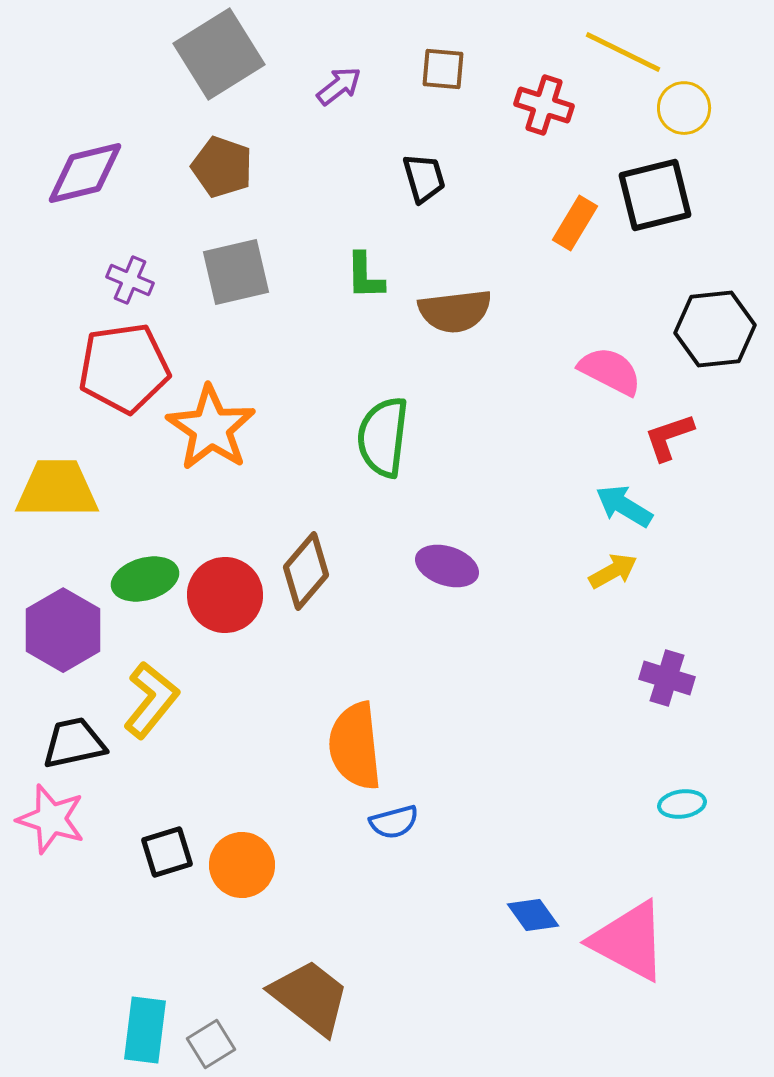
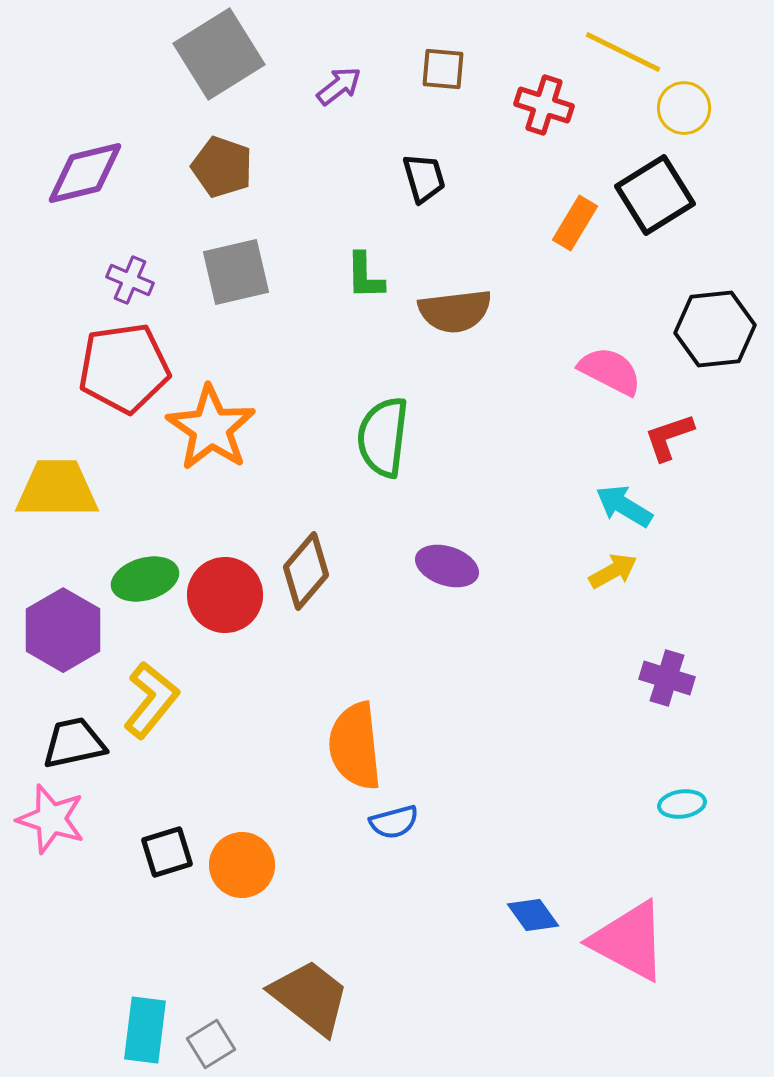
black square at (655, 195): rotated 18 degrees counterclockwise
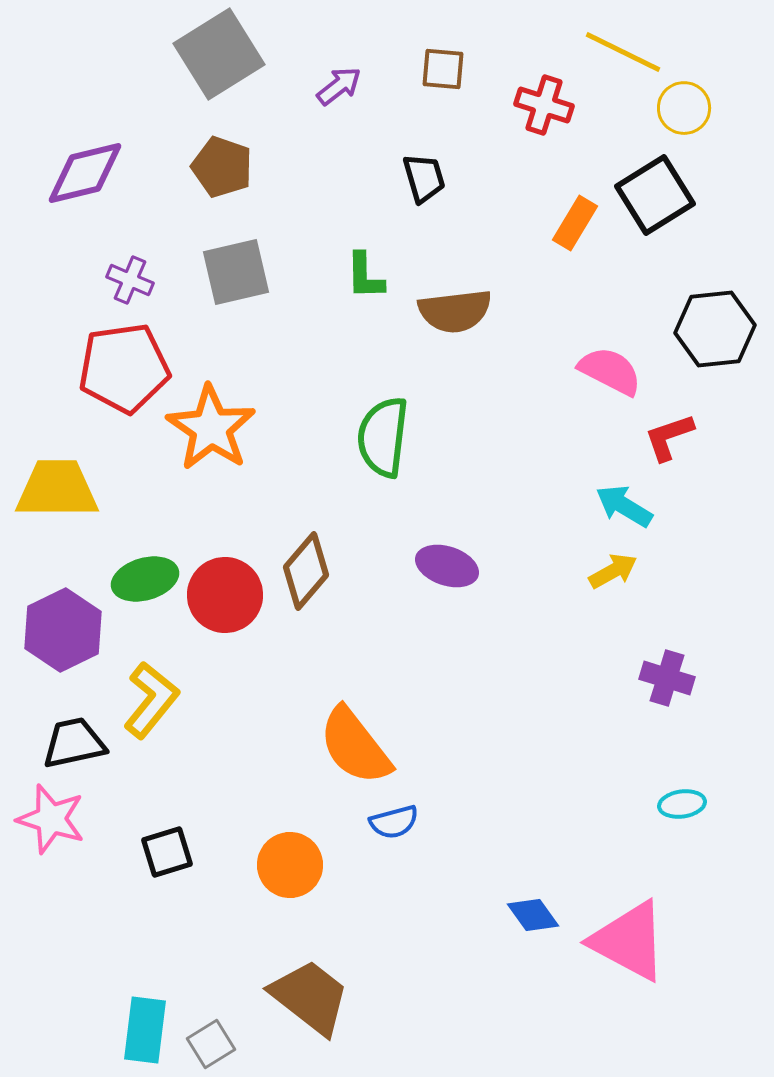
purple hexagon at (63, 630): rotated 4 degrees clockwise
orange semicircle at (355, 746): rotated 32 degrees counterclockwise
orange circle at (242, 865): moved 48 px right
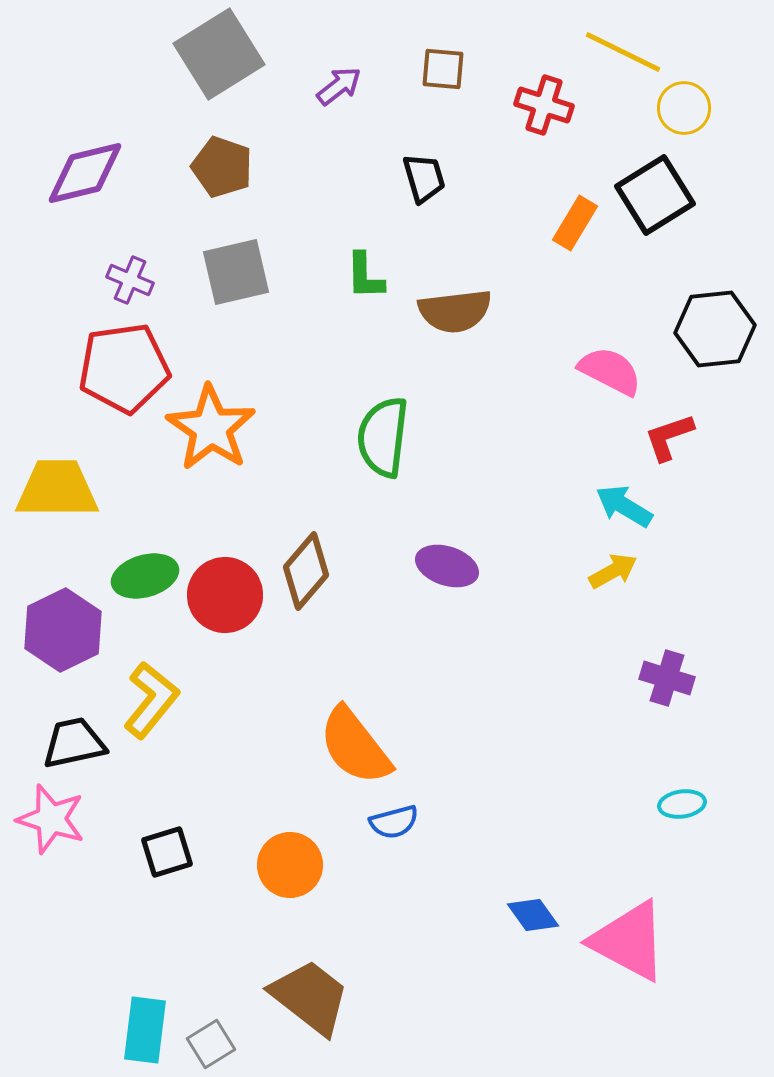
green ellipse at (145, 579): moved 3 px up
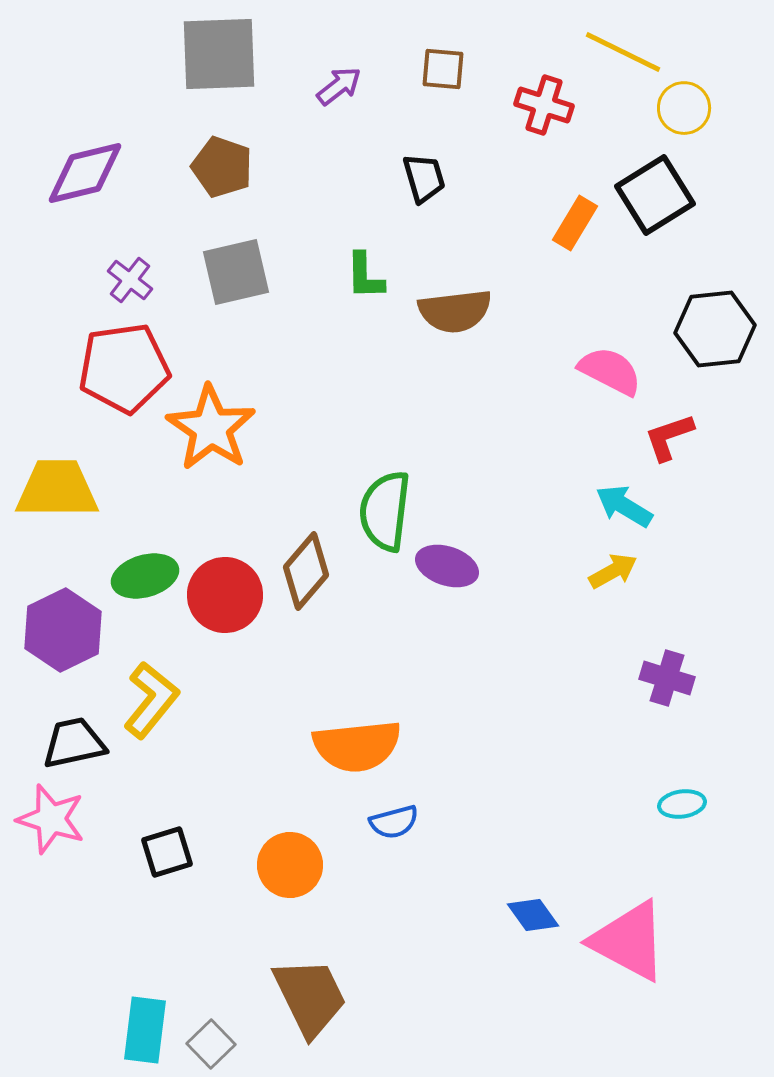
gray square at (219, 54): rotated 30 degrees clockwise
purple cross at (130, 280): rotated 15 degrees clockwise
green semicircle at (383, 437): moved 2 px right, 74 px down
orange semicircle at (355, 746): moved 2 px right; rotated 58 degrees counterclockwise
brown trapezoid at (310, 997): rotated 26 degrees clockwise
gray square at (211, 1044): rotated 12 degrees counterclockwise
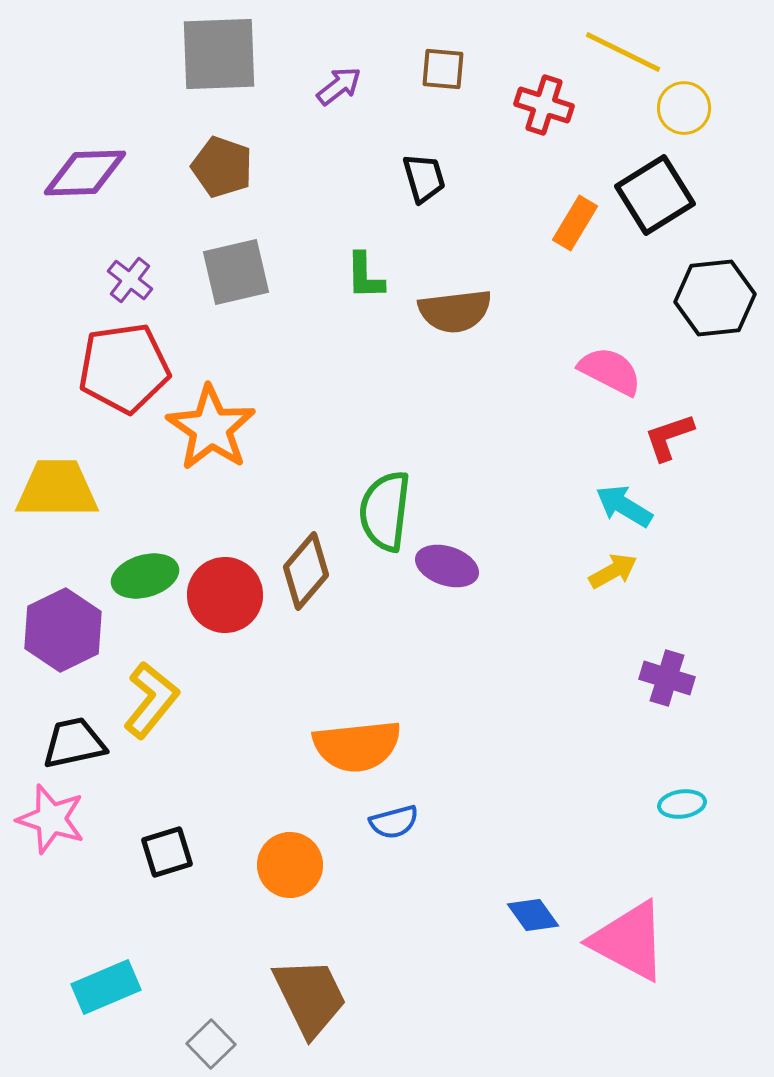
purple diamond at (85, 173): rotated 12 degrees clockwise
black hexagon at (715, 329): moved 31 px up
cyan rectangle at (145, 1030): moved 39 px left, 43 px up; rotated 60 degrees clockwise
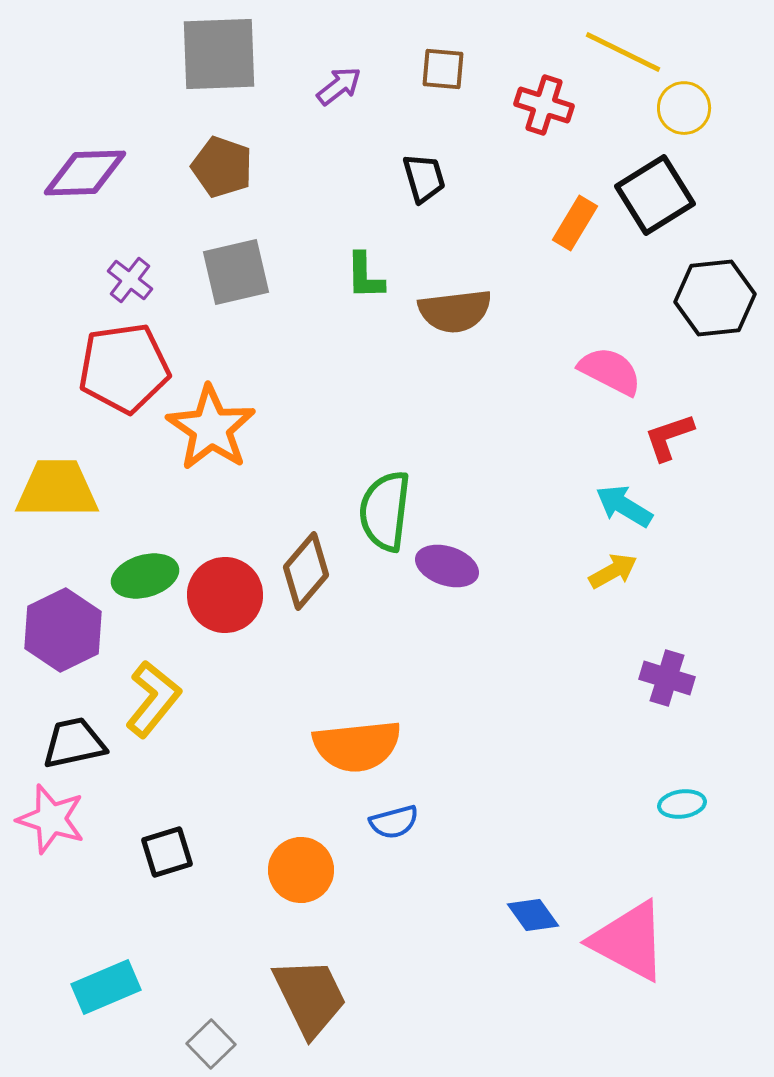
yellow L-shape at (151, 700): moved 2 px right, 1 px up
orange circle at (290, 865): moved 11 px right, 5 px down
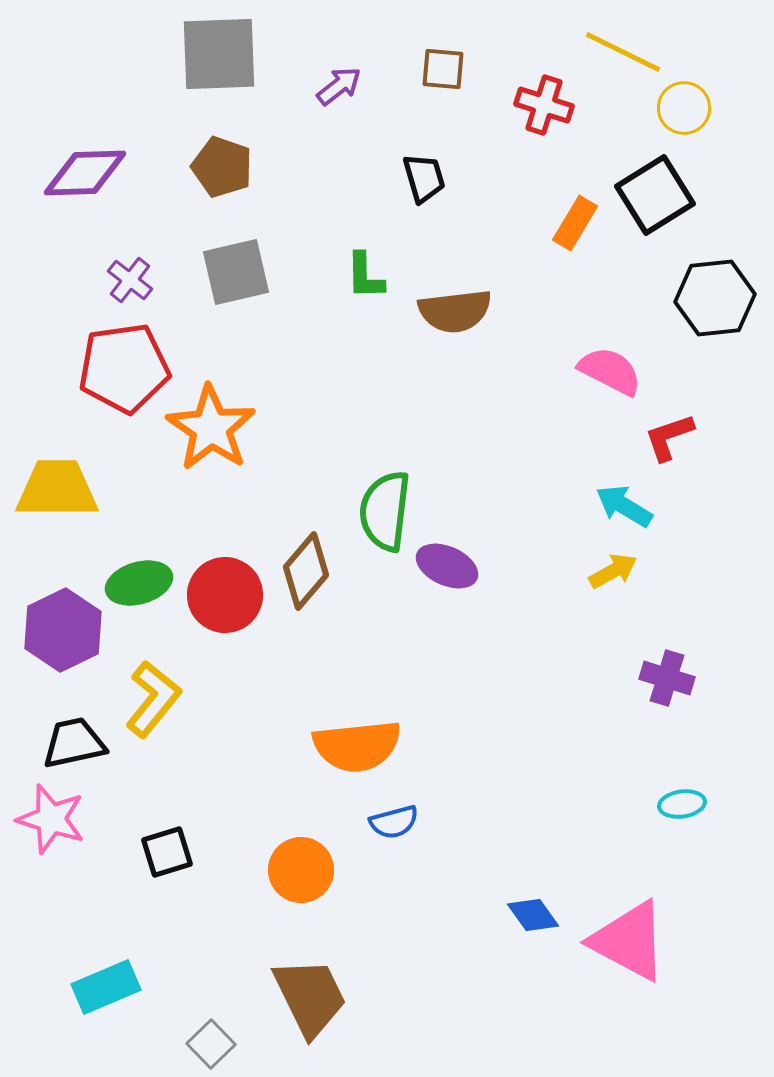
purple ellipse at (447, 566): rotated 6 degrees clockwise
green ellipse at (145, 576): moved 6 px left, 7 px down
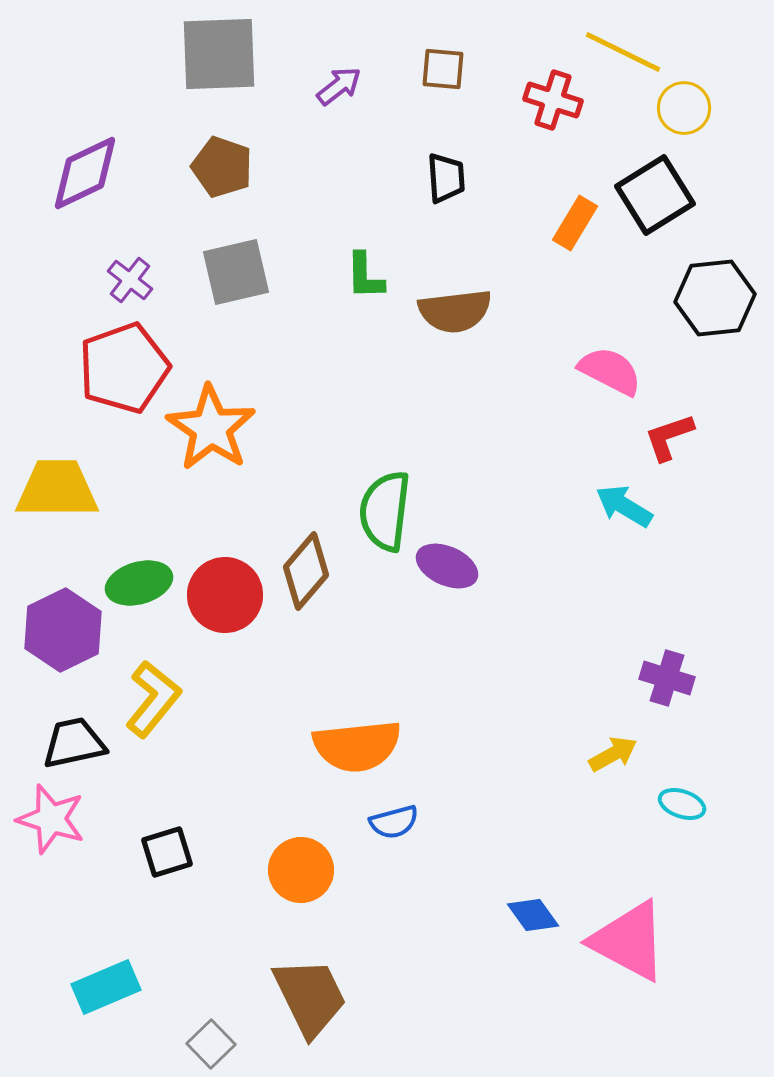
red cross at (544, 105): moved 9 px right, 5 px up
purple diamond at (85, 173): rotated 24 degrees counterclockwise
black trapezoid at (424, 178): moved 22 px right; rotated 12 degrees clockwise
red pentagon at (124, 368): rotated 12 degrees counterclockwise
yellow arrow at (613, 571): moved 183 px down
cyan ellipse at (682, 804): rotated 27 degrees clockwise
